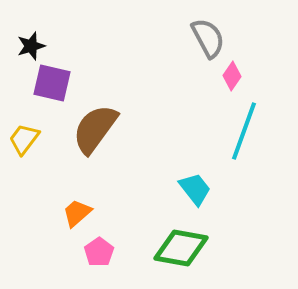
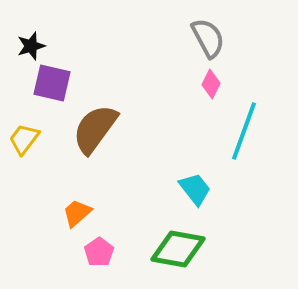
pink diamond: moved 21 px left, 8 px down; rotated 8 degrees counterclockwise
green diamond: moved 3 px left, 1 px down
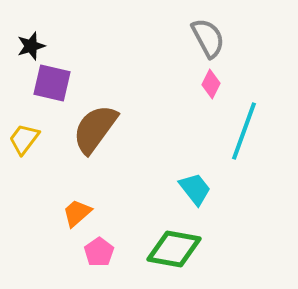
green diamond: moved 4 px left
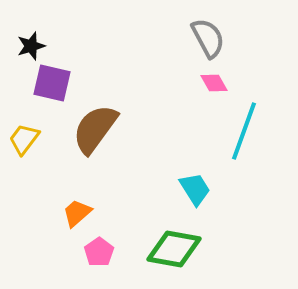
pink diamond: moved 3 px right, 1 px up; rotated 56 degrees counterclockwise
cyan trapezoid: rotated 6 degrees clockwise
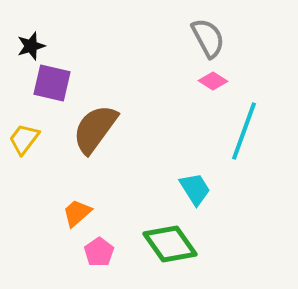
pink diamond: moved 1 px left, 2 px up; rotated 28 degrees counterclockwise
green diamond: moved 4 px left, 5 px up; rotated 44 degrees clockwise
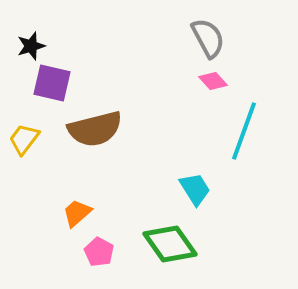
pink diamond: rotated 16 degrees clockwise
brown semicircle: rotated 140 degrees counterclockwise
pink pentagon: rotated 8 degrees counterclockwise
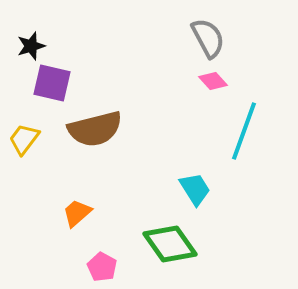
pink pentagon: moved 3 px right, 15 px down
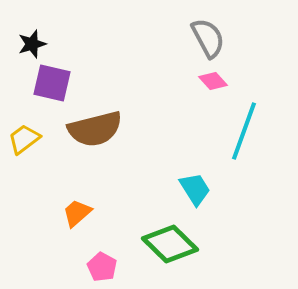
black star: moved 1 px right, 2 px up
yellow trapezoid: rotated 16 degrees clockwise
green diamond: rotated 10 degrees counterclockwise
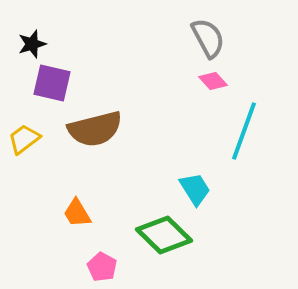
orange trapezoid: rotated 80 degrees counterclockwise
green diamond: moved 6 px left, 9 px up
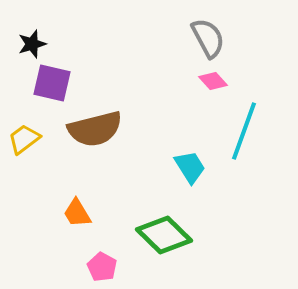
cyan trapezoid: moved 5 px left, 22 px up
